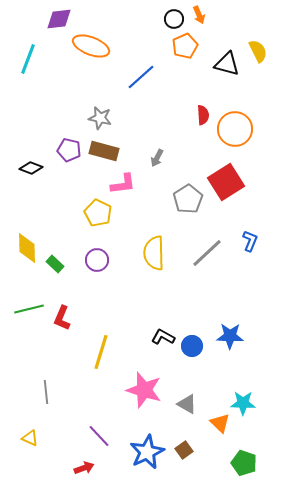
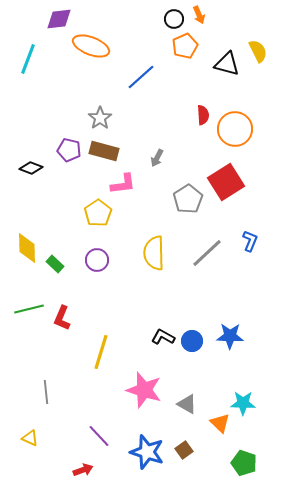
gray star at (100, 118): rotated 25 degrees clockwise
yellow pentagon at (98, 213): rotated 12 degrees clockwise
blue circle at (192, 346): moved 5 px up
blue star at (147, 452): rotated 28 degrees counterclockwise
red arrow at (84, 468): moved 1 px left, 2 px down
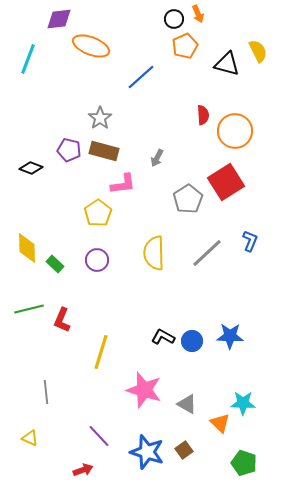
orange arrow at (199, 15): moved 1 px left, 1 px up
orange circle at (235, 129): moved 2 px down
red L-shape at (62, 318): moved 2 px down
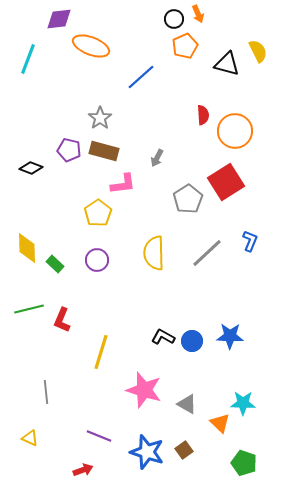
purple line at (99, 436): rotated 25 degrees counterclockwise
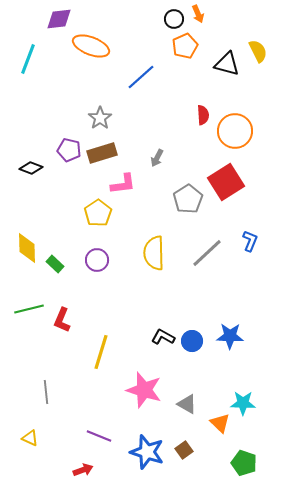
brown rectangle at (104, 151): moved 2 px left, 2 px down; rotated 32 degrees counterclockwise
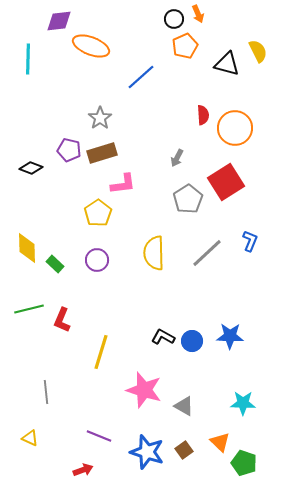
purple diamond at (59, 19): moved 2 px down
cyan line at (28, 59): rotated 20 degrees counterclockwise
orange circle at (235, 131): moved 3 px up
gray arrow at (157, 158): moved 20 px right
gray triangle at (187, 404): moved 3 px left, 2 px down
orange triangle at (220, 423): moved 19 px down
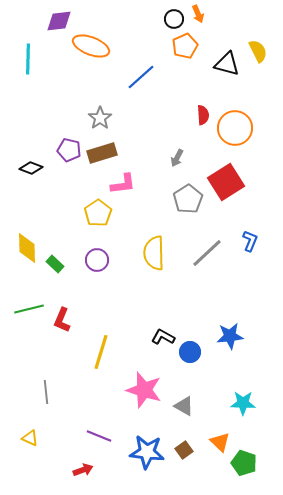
blue star at (230, 336): rotated 8 degrees counterclockwise
blue circle at (192, 341): moved 2 px left, 11 px down
blue star at (147, 452): rotated 12 degrees counterclockwise
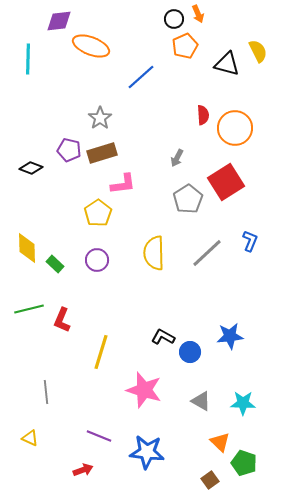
gray triangle at (184, 406): moved 17 px right, 5 px up
brown square at (184, 450): moved 26 px right, 30 px down
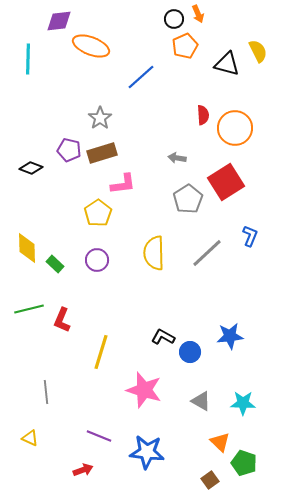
gray arrow at (177, 158): rotated 72 degrees clockwise
blue L-shape at (250, 241): moved 5 px up
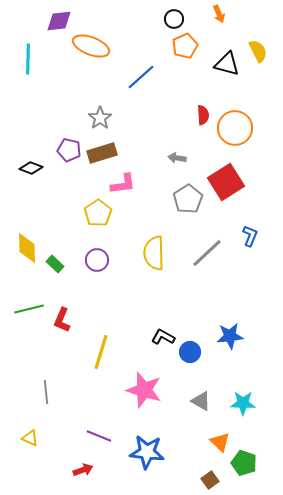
orange arrow at (198, 14): moved 21 px right
